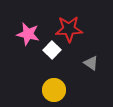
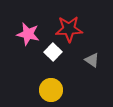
white square: moved 1 px right, 2 px down
gray triangle: moved 1 px right, 3 px up
yellow circle: moved 3 px left
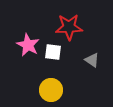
red star: moved 2 px up
pink star: moved 11 px down; rotated 15 degrees clockwise
white square: rotated 36 degrees counterclockwise
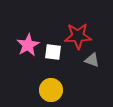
red star: moved 9 px right, 9 px down
pink star: rotated 15 degrees clockwise
gray triangle: rotated 14 degrees counterclockwise
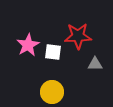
gray triangle: moved 3 px right, 4 px down; rotated 21 degrees counterclockwise
yellow circle: moved 1 px right, 2 px down
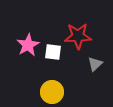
gray triangle: rotated 42 degrees counterclockwise
